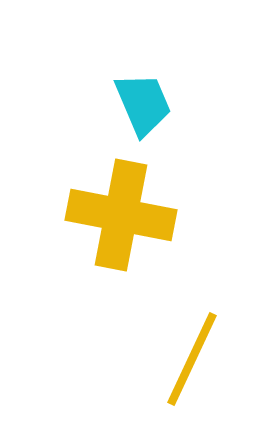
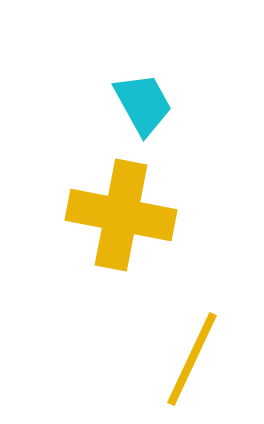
cyan trapezoid: rotated 6 degrees counterclockwise
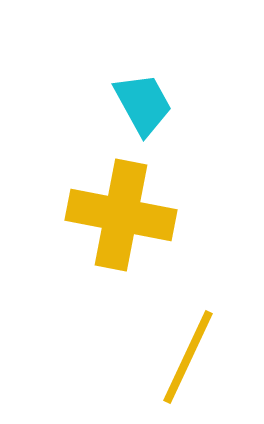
yellow line: moved 4 px left, 2 px up
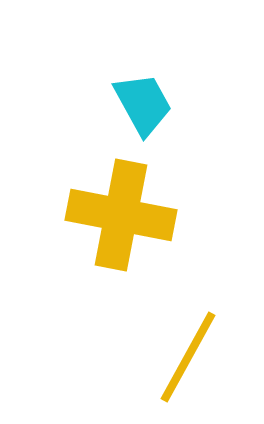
yellow line: rotated 4 degrees clockwise
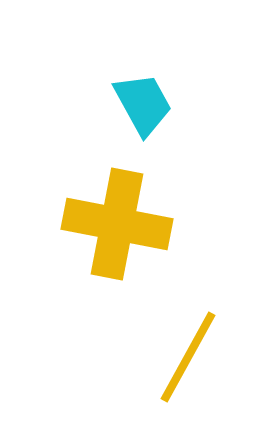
yellow cross: moved 4 px left, 9 px down
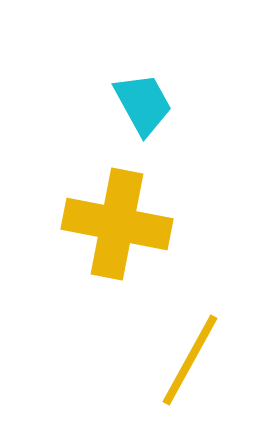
yellow line: moved 2 px right, 3 px down
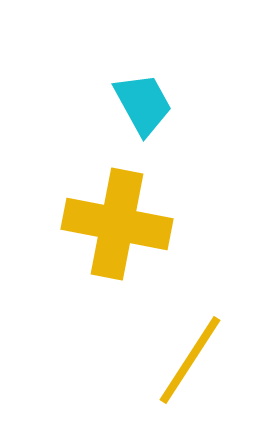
yellow line: rotated 4 degrees clockwise
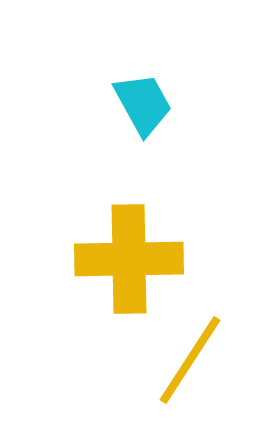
yellow cross: moved 12 px right, 35 px down; rotated 12 degrees counterclockwise
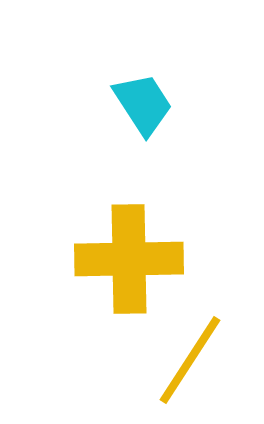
cyan trapezoid: rotated 4 degrees counterclockwise
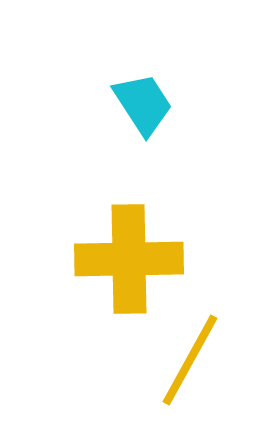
yellow line: rotated 4 degrees counterclockwise
